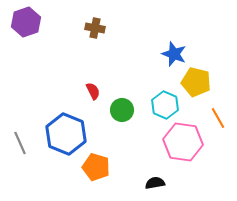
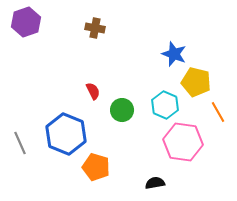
orange line: moved 6 px up
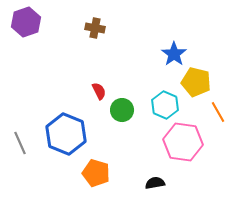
blue star: rotated 15 degrees clockwise
red semicircle: moved 6 px right
orange pentagon: moved 6 px down
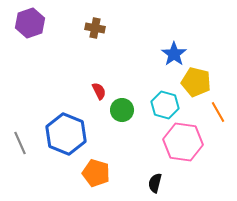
purple hexagon: moved 4 px right, 1 px down
cyan hexagon: rotated 8 degrees counterclockwise
black semicircle: rotated 66 degrees counterclockwise
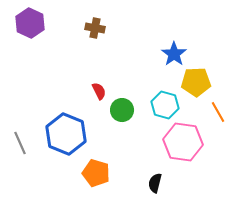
purple hexagon: rotated 16 degrees counterclockwise
yellow pentagon: rotated 16 degrees counterclockwise
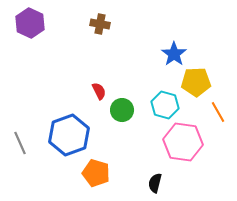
brown cross: moved 5 px right, 4 px up
blue hexagon: moved 3 px right, 1 px down; rotated 18 degrees clockwise
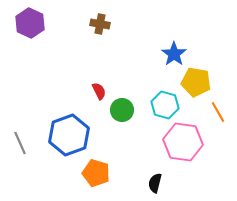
yellow pentagon: rotated 12 degrees clockwise
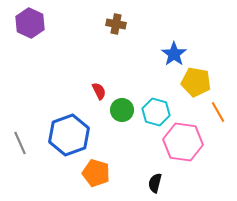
brown cross: moved 16 px right
cyan hexagon: moved 9 px left, 7 px down
